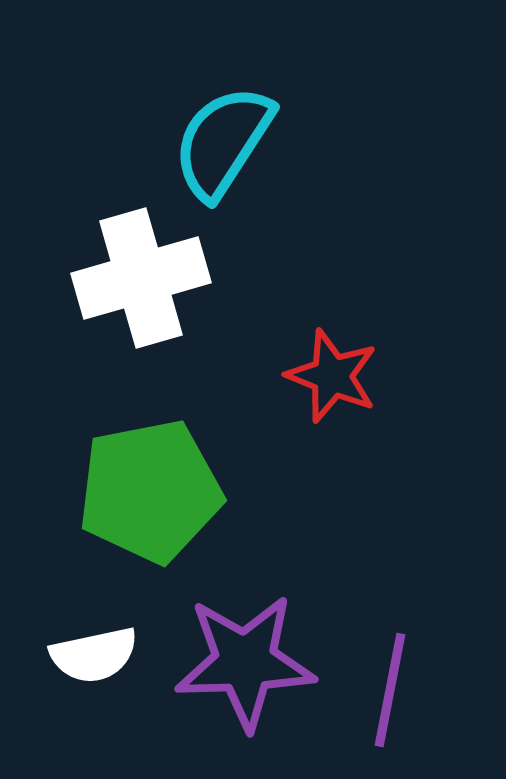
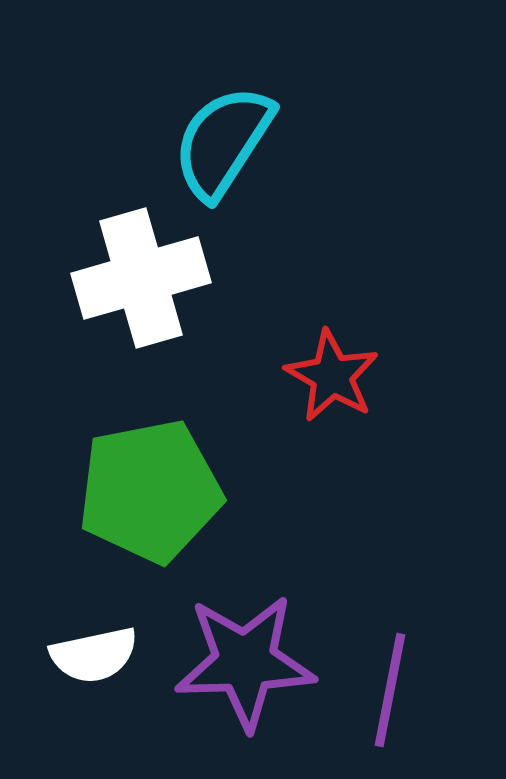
red star: rotated 8 degrees clockwise
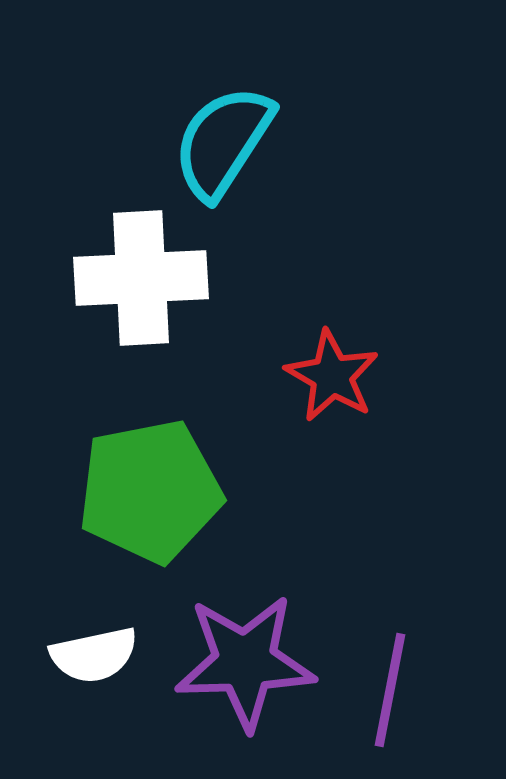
white cross: rotated 13 degrees clockwise
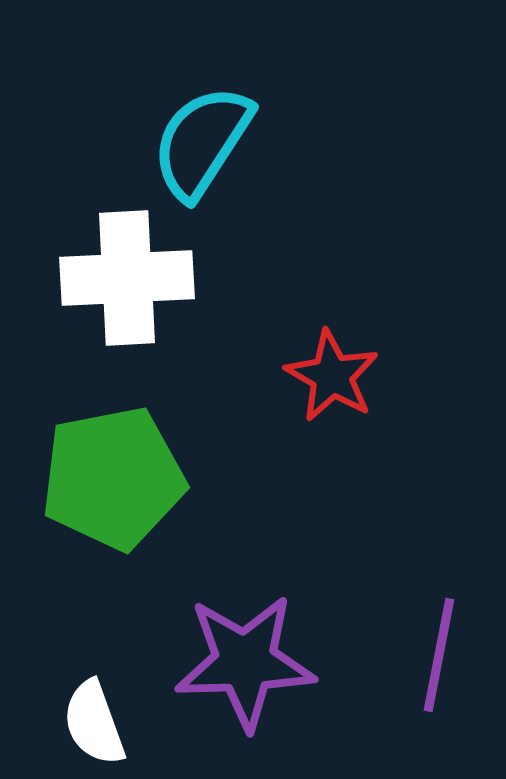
cyan semicircle: moved 21 px left
white cross: moved 14 px left
green pentagon: moved 37 px left, 13 px up
white semicircle: moved 68 px down; rotated 82 degrees clockwise
purple line: moved 49 px right, 35 px up
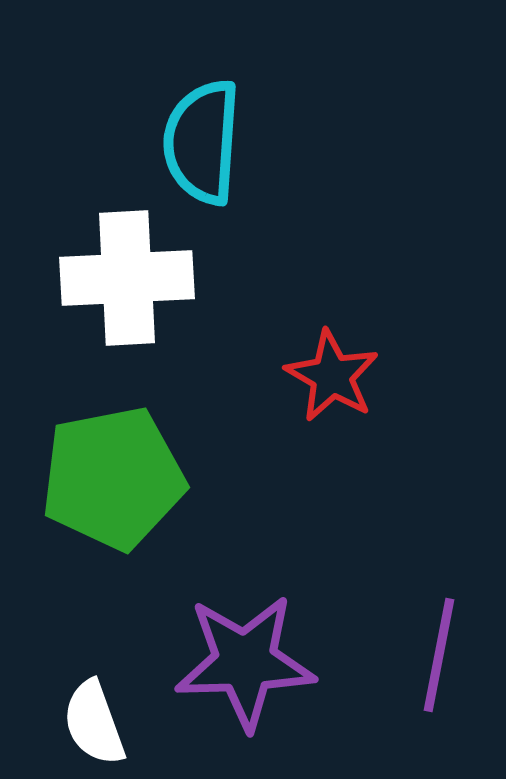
cyan semicircle: rotated 29 degrees counterclockwise
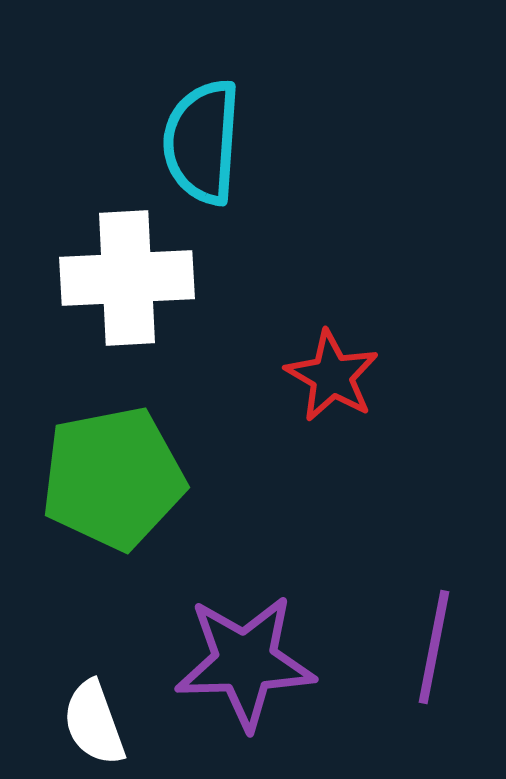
purple line: moved 5 px left, 8 px up
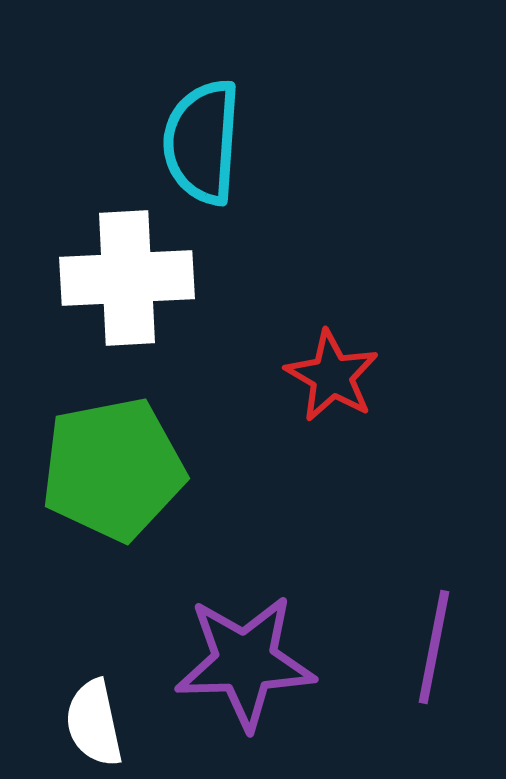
green pentagon: moved 9 px up
white semicircle: rotated 8 degrees clockwise
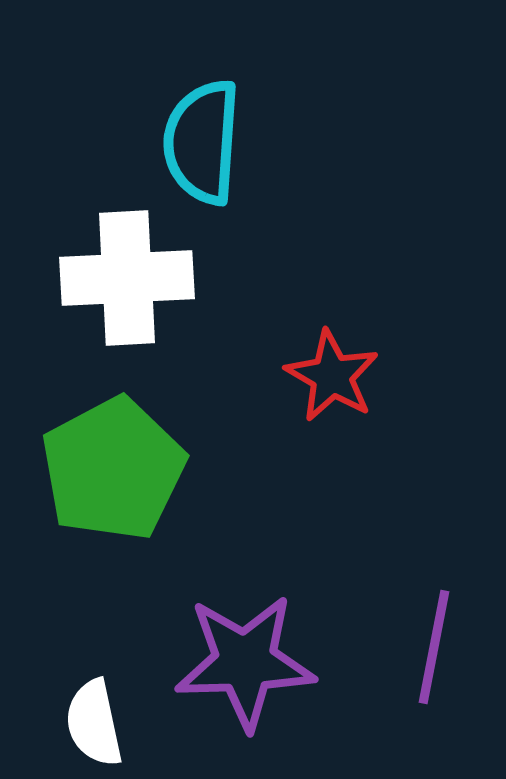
green pentagon: rotated 17 degrees counterclockwise
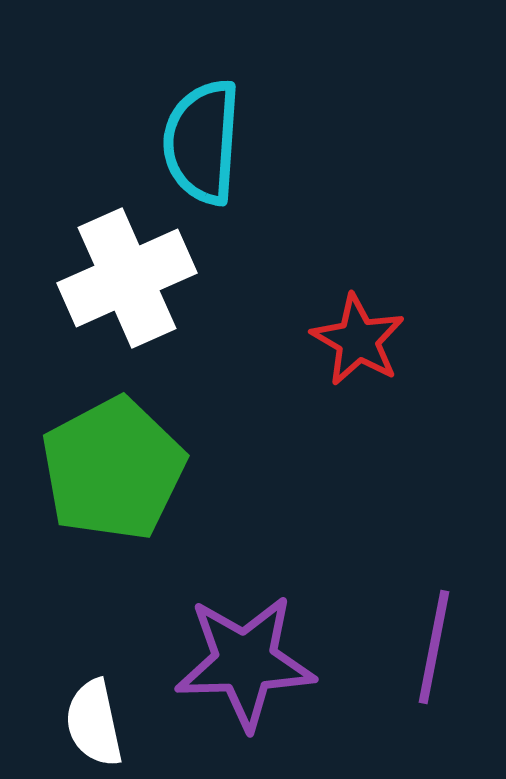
white cross: rotated 21 degrees counterclockwise
red star: moved 26 px right, 36 px up
